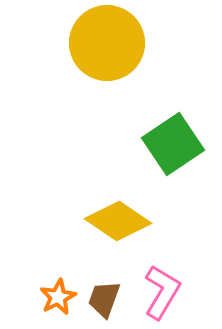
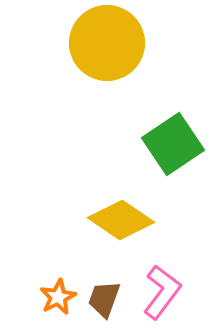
yellow diamond: moved 3 px right, 1 px up
pink L-shape: rotated 6 degrees clockwise
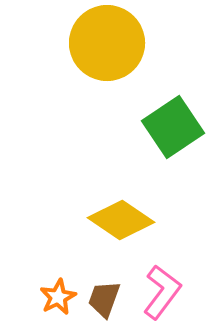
green square: moved 17 px up
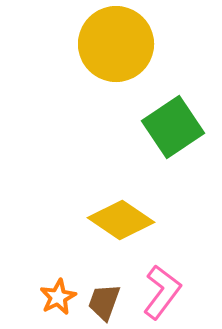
yellow circle: moved 9 px right, 1 px down
brown trapezoid: moved 3 px down
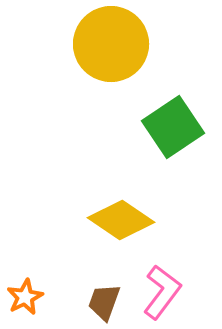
yellow circle: moved 5 px left
orange star: moved 33 px left
